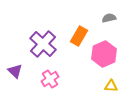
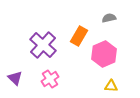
purple cross: moved 1 px down
purple triangle: moved 7 px down
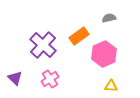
orange rectangle: rotated 24 degrees clockwise
